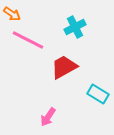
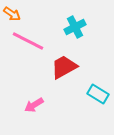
pink line: moved 1 px down
pink arrow: moved 14 px left, 12 px up; rotated 24 degrees clockwise
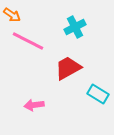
orange arrow: moved 1 px down
red trapezoid: moved 4 px right, 1 px down
pink arrow: rotated 24 degrees clockwise
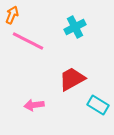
orange arrow: rotated 102 degrees counterclockwise
red trapezoid: moved 4 px right, 11 px down
cyan rectangle: moved 11 px down
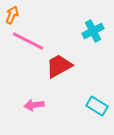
cyan cross: moved 18 px right, 4 px down
red trapezoid: moved 13 px left, 13 px up
cyan rectangle: moved 1 px left, 1 px down
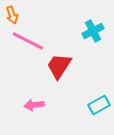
orange arrow: rotated 138 degrees clockwise
red trapezoid: rotated 28 degrees counterclockwise
cyan rectangle: moved 2 px right, 1 px up; rotated 60 degrees counterclockwise
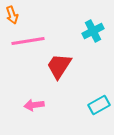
pink line: rotated 36 degrees counterclockwise
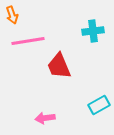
cyan cross: rotated 20 degrees clockwise
red trapezoid: rotated 56 degrees counterclockwise
pink arrow: moved 11 px right, 13 px down
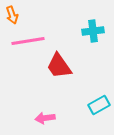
red trapezoid: rotated 12 degrees counterclockwise
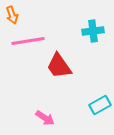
cyan rectangle: moved 1 px right
pink arrow: rotated 138 degrees counterclockwise
